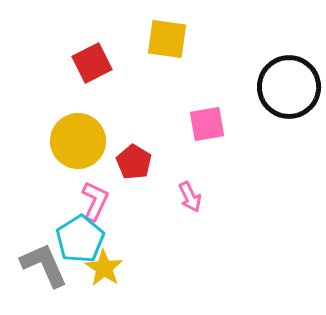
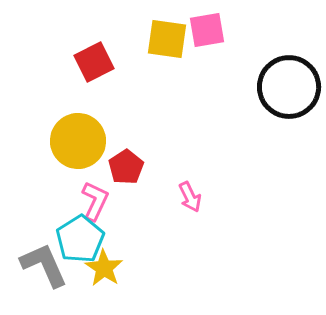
red square: moved 2 px right, 1 px up
pink square: moved 94 px up
red pentagon: moved 8 px left, 5 px down; rotated 8 degrees clockwise
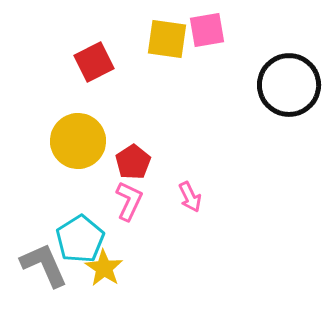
black circle: moved 2 px up
red pentagon: moved 7 px right, 5 px up
pink L-shape: moved 34 px right
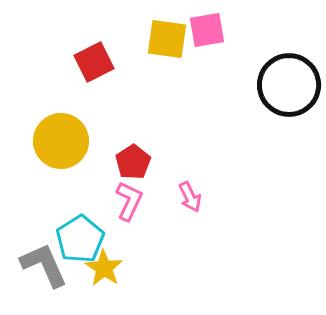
yellow circle: moved 17 px left
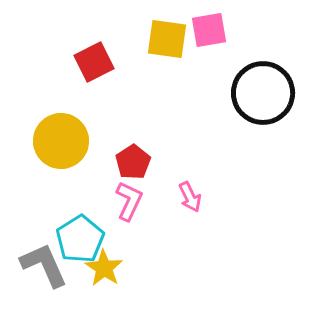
pink square: moved 2 px right
black circle: moved 26 px left, 8 px down
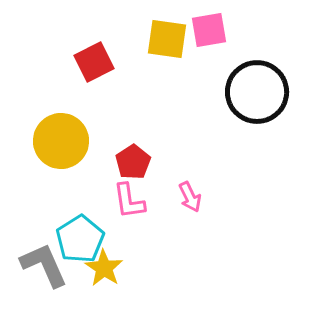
black circle: moved 6 px left, 1 px up
pink L-shape: rotated 147 degrees clockwise
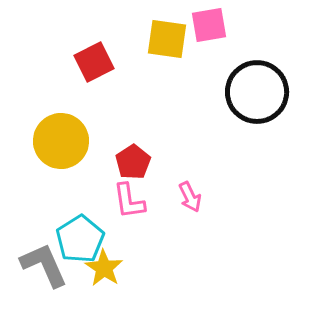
pink square: moved 5 px up
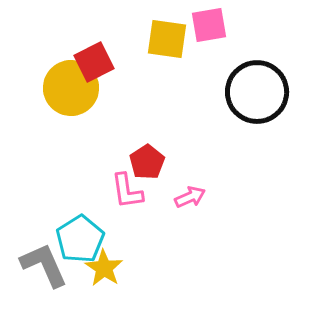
yellow circle: moved 10 px right, 53 px up
red pentagon: moved 14 px right
pink arrow: rotated 88 degrees counterclockwise
pink L-shape: moved 2 px left, 10 px up
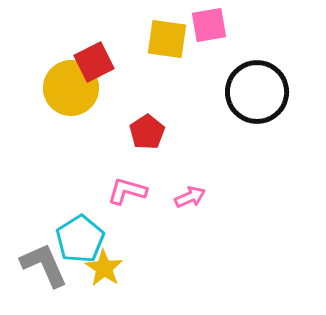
red pentagon: moved 30 px up
pink L-shape: rotated 114 degrees clockwise
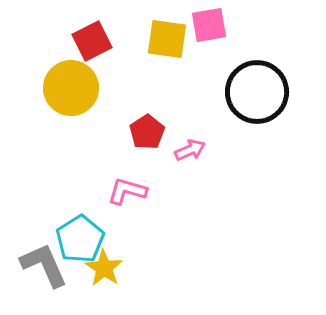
red square: moved 2 px left, 21 px up
pink arrow: moved 47 px up
